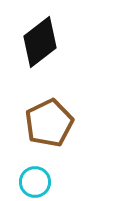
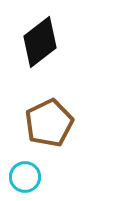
cyan circle: moved 10 px left, 5 px up
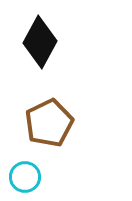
black diamond: rotated 24 degrees counterclockwise
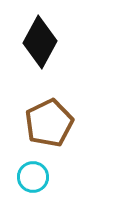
cyan circle: moved 8 px right
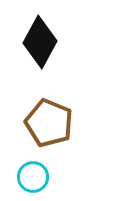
brown pentagon: rotated 24 degrees counterclockwise
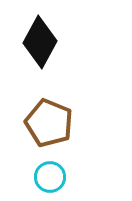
cyan circle: moved 17 px right
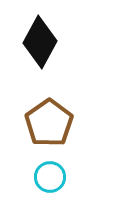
brown pentagon: rotated 15 degrees clockwise
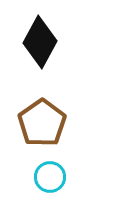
brown pentagon: moved 7 px left
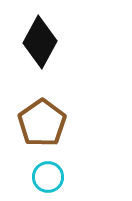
cyan circle: moved 2 px left
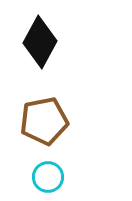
brown pentagon: moved 2 px right, 2 px up; rotated 24 degrees clockwise
